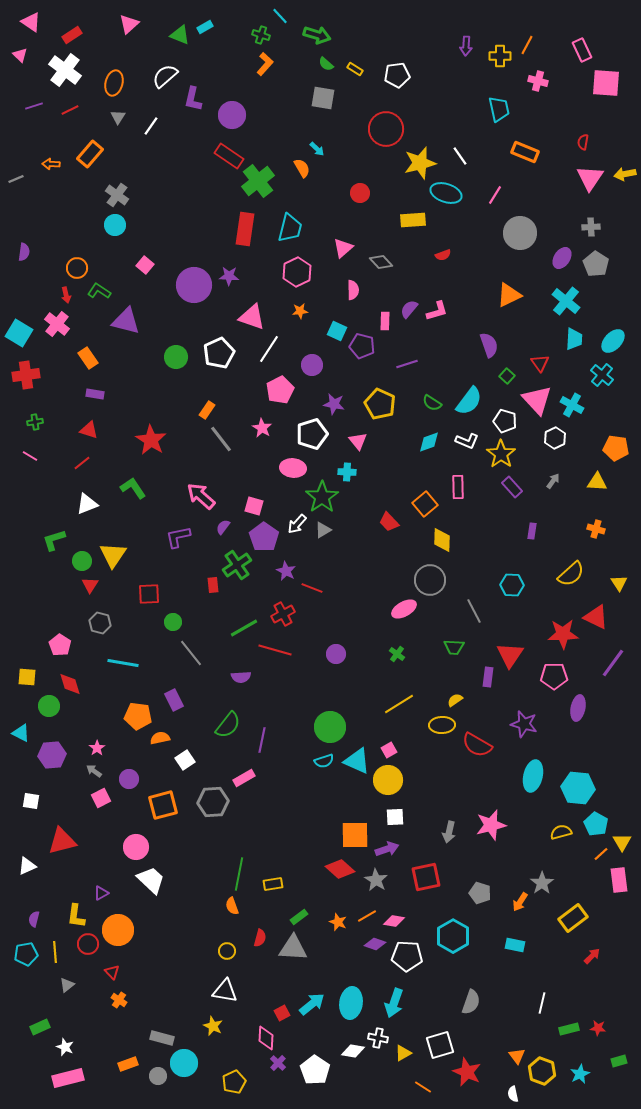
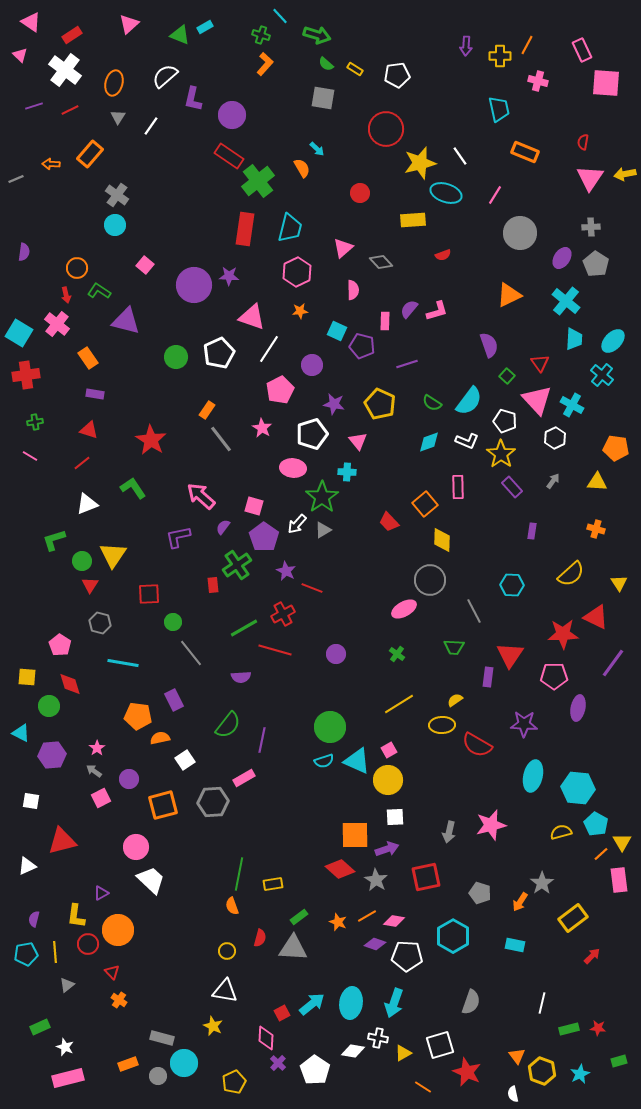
purple star at (524, 724): rotated 12 degrees counterclockwise
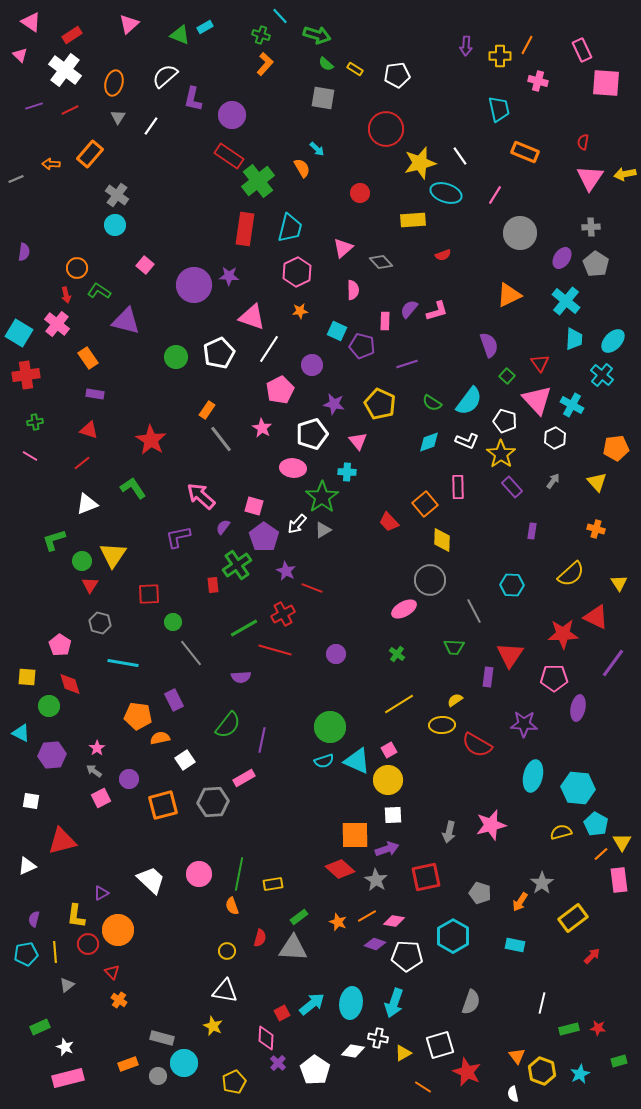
orange pentagon at (616, 448): rotated 15 degrees counterclockwise
yellow triangle at (597, 482): rotated 45 degrees clockwise
pink pentagon at (554, 676): moved 2 px down
white square at (395, 817): moved 2 px left, 2 px up
pink circle at (136, 847): moved 63 px right, 27 px down
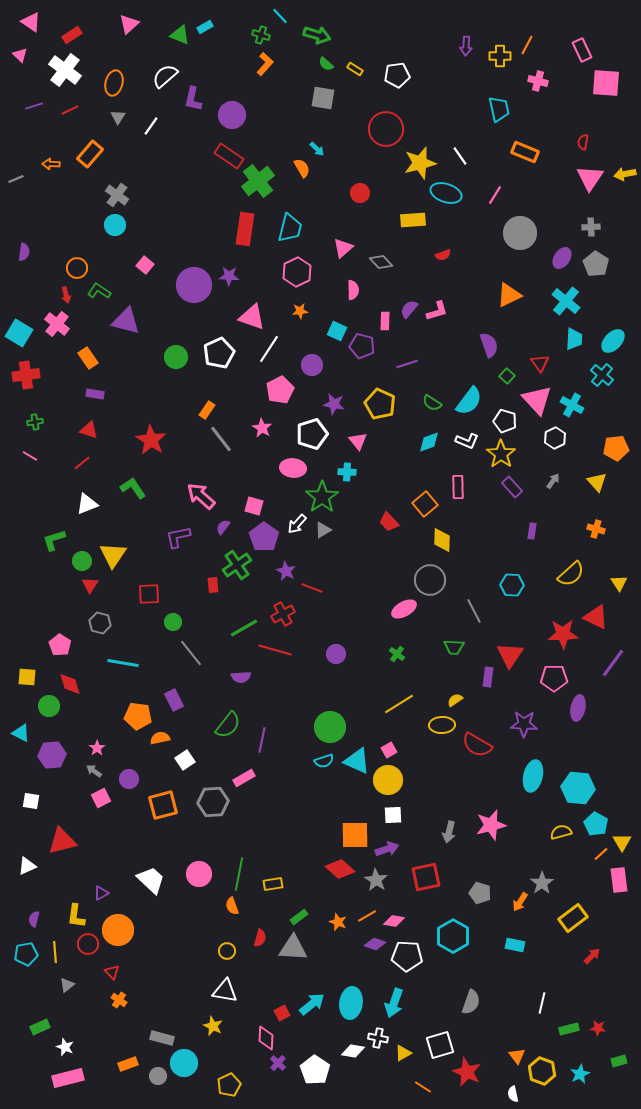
yellow pentagon at (234, 1082): moved 5 px left, 3 px down
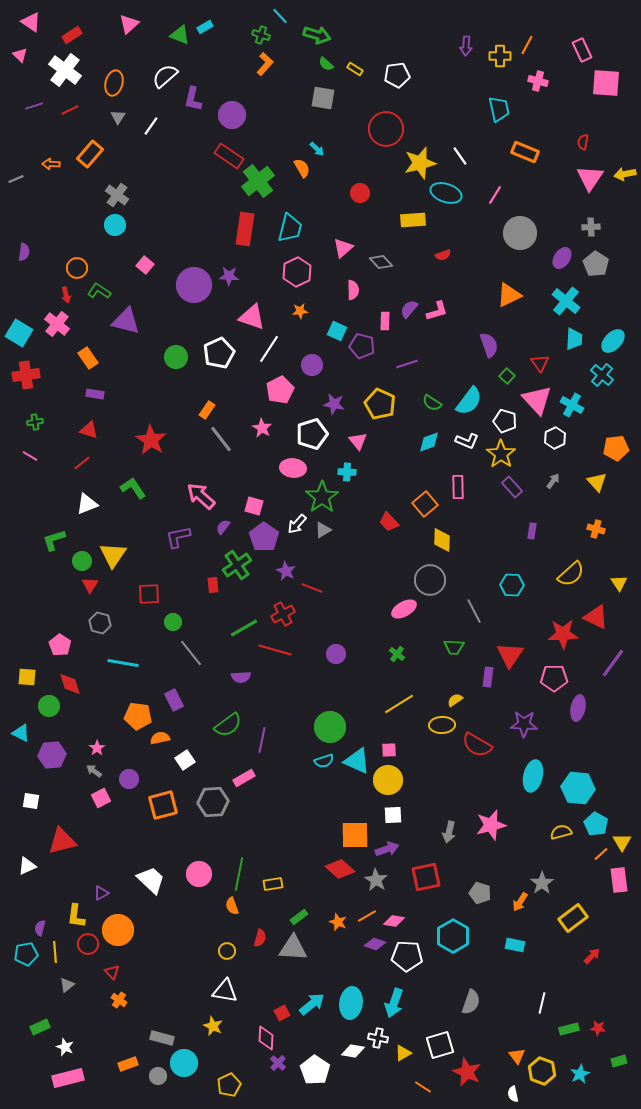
green semicircle at (228, 725): rotated 16 degrees clockwise
pink square at (389, 750): rotated 28 degrees clockwise
purple semicircle at (34, 919): moved 6 px right, 9 px down
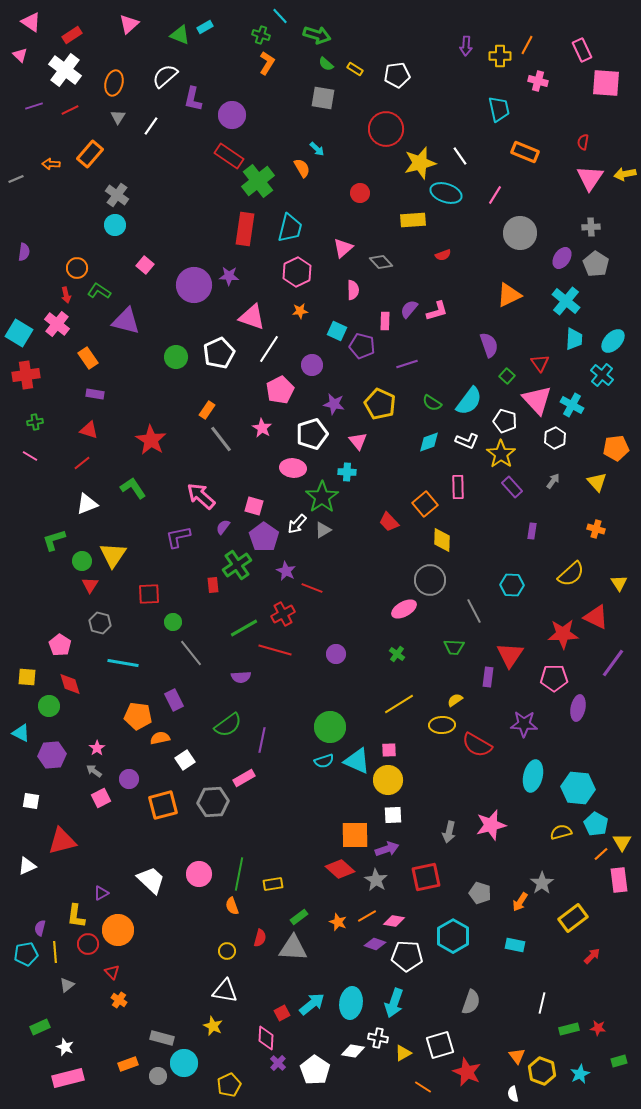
orange L-shape at (265, 64): moved 2 px right, 1 px up; rotated 10 degrees counterclockwise
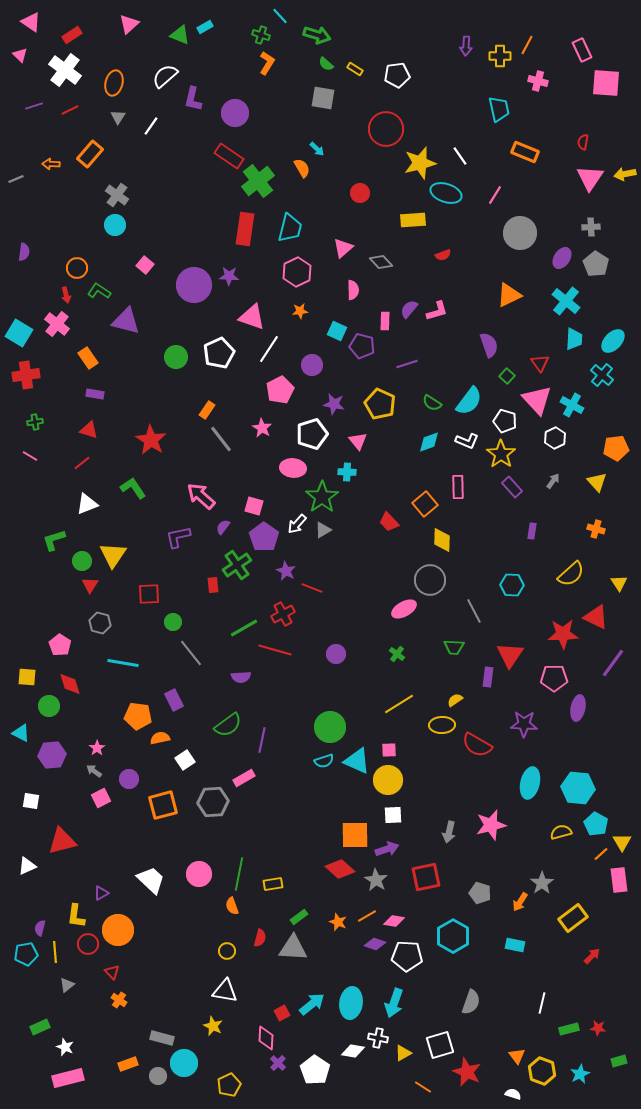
purple circle at (232, 115): moved 3 px right, 2 px up
cyan ellipse at (533, 776): moved 3 px left, 7 px down
white semicircle at (513, 1094): rotated 119 degrees clockwise
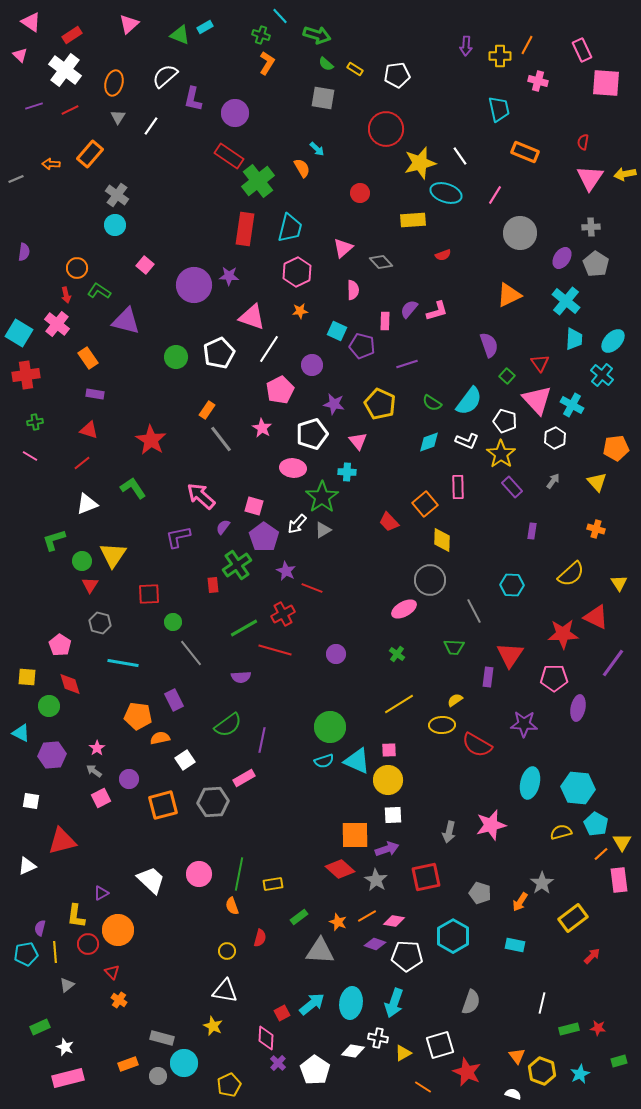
gray triangle at (293, 948): moved 27 px right, 3 px down
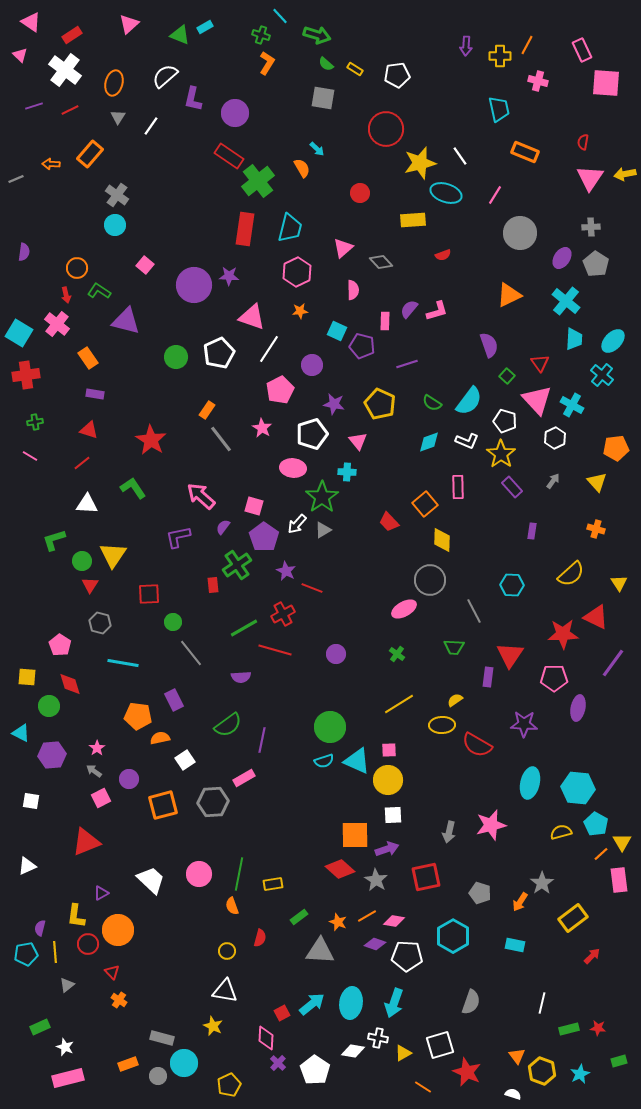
white triangle at (87, 504): rotated 25 degrees clockwise
red triangle at (62, 841): moved 24 px right, 1 px down; rotated 8 degrees counterclockwise
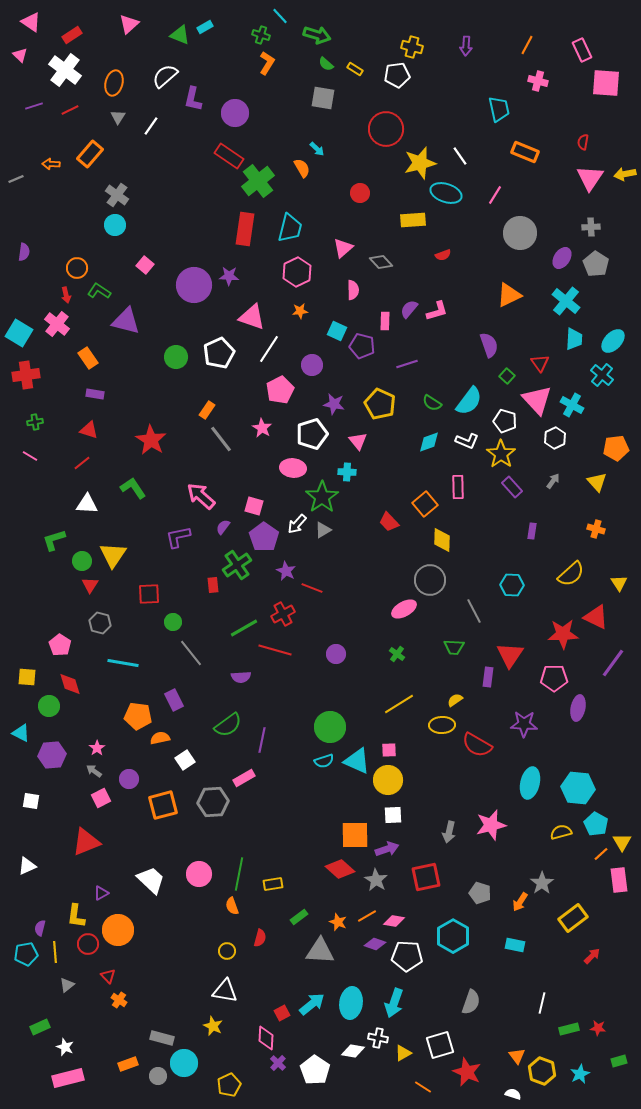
yellow cross at (500, 56): moved 88 px left, 9 px up; rotated 15 degrees clockwise
red triangle at (112, 972): moved 4 px left, 4 px down
